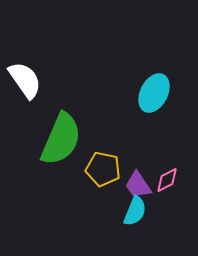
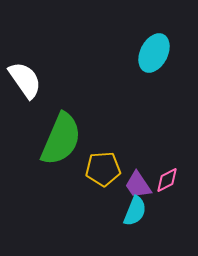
cyan ellipse: moved 40 px up
yellow pentagon: rotated 16 degrees counterclockwise
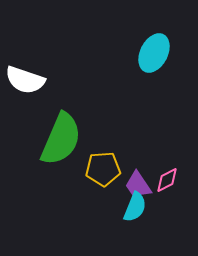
white semicircle: rotated 144 degrees clockwise
cyan semicircle: moved 4 px up
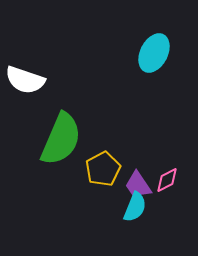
yellow pentagon: rotated 24 degrees counterclockwise
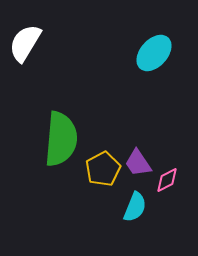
cyan ellipse: rotated 15 degrees clockwise
white semicircle: moved 37 px up; rotated 102 degrees clockwise
green semicircle: rotated 18 degrees counterclockwise
purple trapezoid: moved 22 px up
